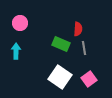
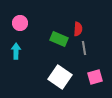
green rectangle: moved 2 px left, 5 px up
pink square: moved 6 px right, 2 px up; rotated 21 degrees clockwise
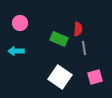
cyan arrow: rotated 91 degrees counterclockwise
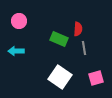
pink circle: moved 1 px left, 2 px up
pink square: moved 1 px right, 1 px down
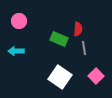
pink square: moved 2 px up; rotated 28 degrees counterclockwise
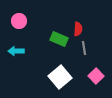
white square: rotated 15 degrees clockwise
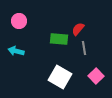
red semicircle: rotated 144 degrees counterclockwise
green rectangle: rotated 18 degrees counterclockwise
cyan arrow: rotated 14 degrees clockwise
white square: rotated 20 degrees counterclockwise
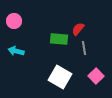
pink circle: moved 5 px left
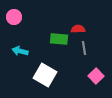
pink circle: moved 4 px up
red semicircle: rotated 48 degrees clockwise
cyan arrow: moved 4 px right
white square: moved 15 px left, 2 px up
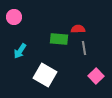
cyan arrow: rotated 70 degrees counterclockwise
